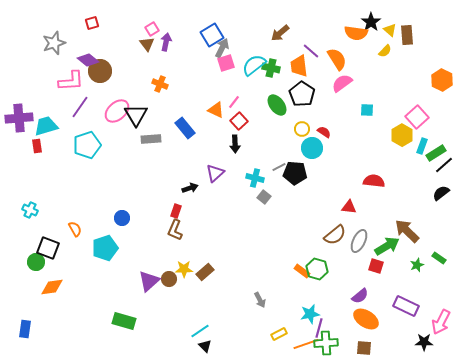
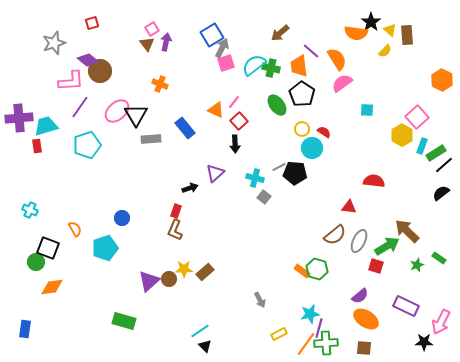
orange line at (306, 344): rotated 35 degrees counterclockwise
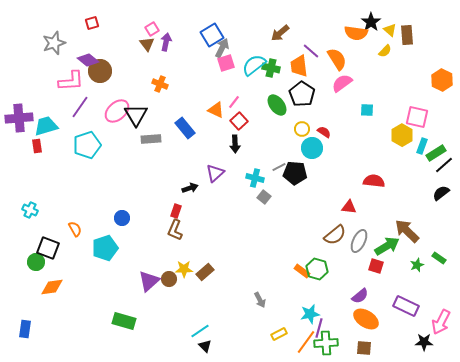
pink square at (417, 117): rotated 35 degrees counterclockwise
orange line at (306, 344): moved 2 px up
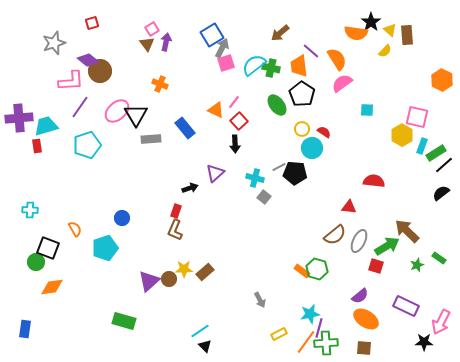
cyan cross at (30, 210): rotated 21 degrees counterclockwise
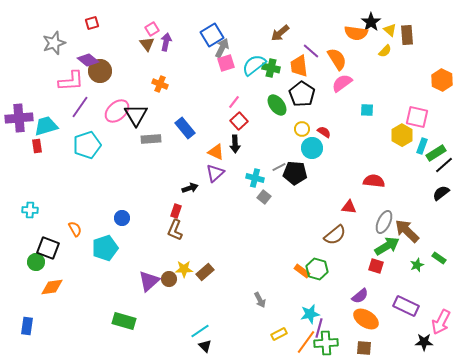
orange triangle at (216, 110): moved 42 px down
gray ellipse at (359, 241): moved 25 px right, 19 px up
blue rectangle at (25, 329): moved 2 px right, 3 px up
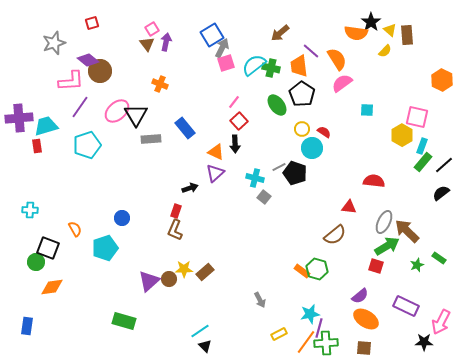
green rectangle at (436, 153): moved 13 px left, 9 px down; rotated 18 degrees counterclockwise
black pentagon at (295, 173): rotated 15 degrees clockwise
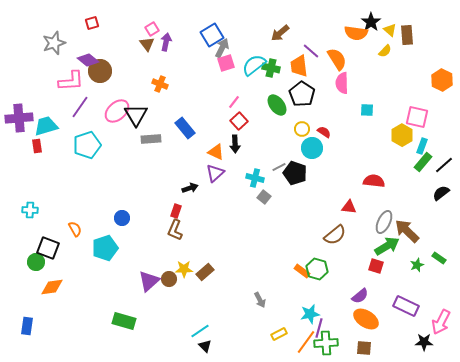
pink semicircle at (342, 83): rotated 55 degrees counterclockwise
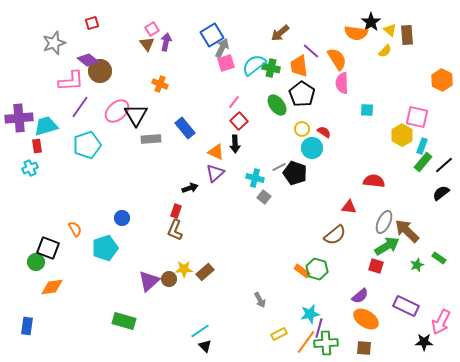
cyan cross at (30, 210): moved 42 px up; rotated 28 degrees counterclockwise
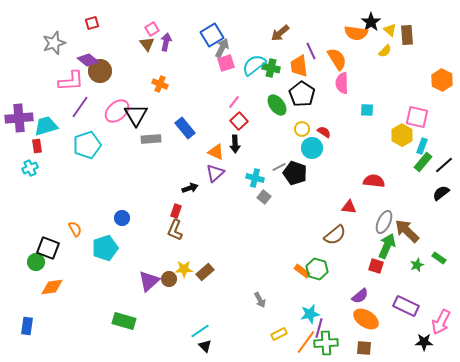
purple line at (311, 51): rotated 24 degrees clockwise
green arrow at (387, 246): rotated 35 degrees counterclockwise
